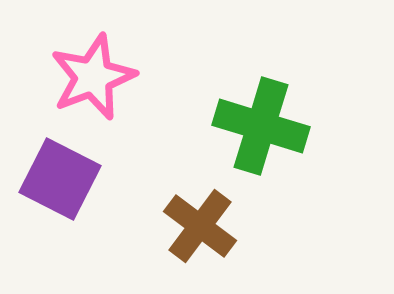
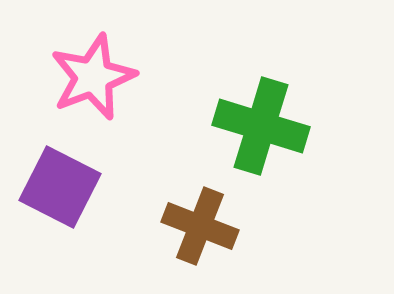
purple square: moved 8 px down
brown cross: rotated 16 degrees counterclockwise
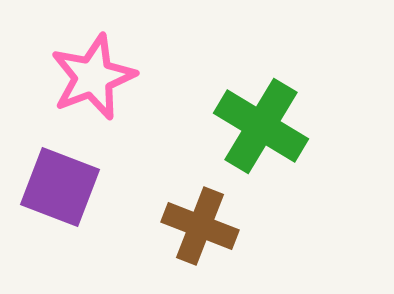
green cross: rotated 14 degrees clockwise
purple square: rotated 6 degrees counterclockwise
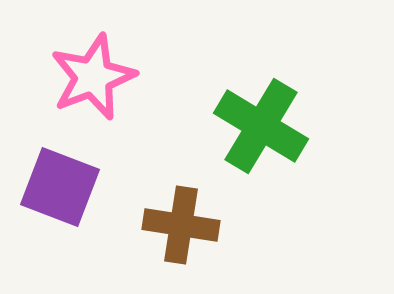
brown cross: moved 19 px left, 1 px up; rotated 12 degrees counterclockwise
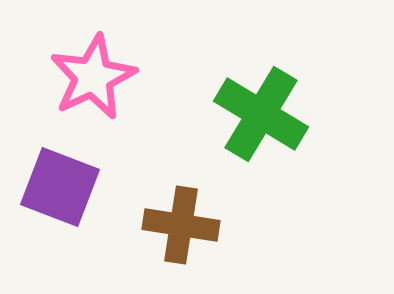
pink star: rotated 4 degrees counterclockwise
green cross: moved 12 px up
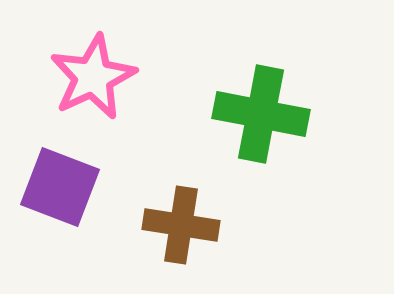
green cross: rotated 20 degrees counterclockwise
